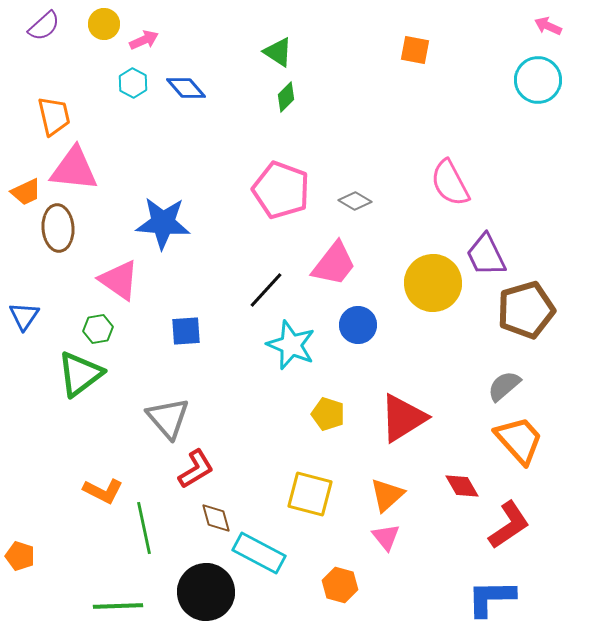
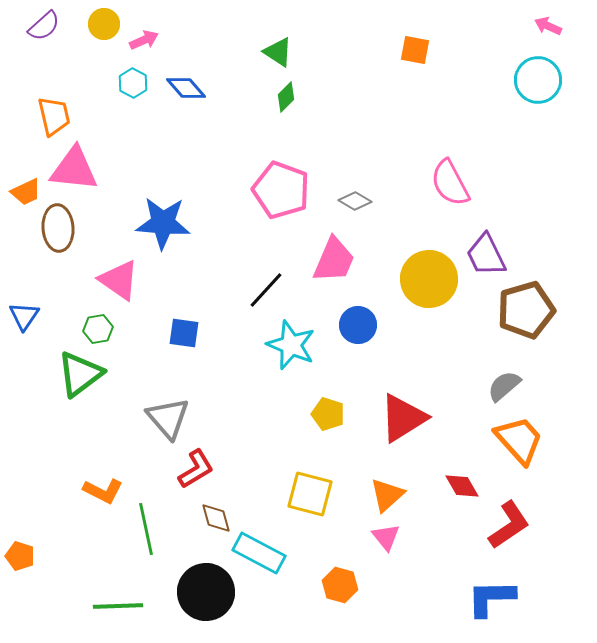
pink trapezoid at (334, 264): moved 4 px up; rotated 15 degrees counterclockwise
yellow circle at (433, 283): moved 4 px left, 4 px up
blue square at (186, 331): moved 2 px left, 2 px down; rotated 12 degrees clockwise
green line at (144, 528): moved 2 px right, 1 px down
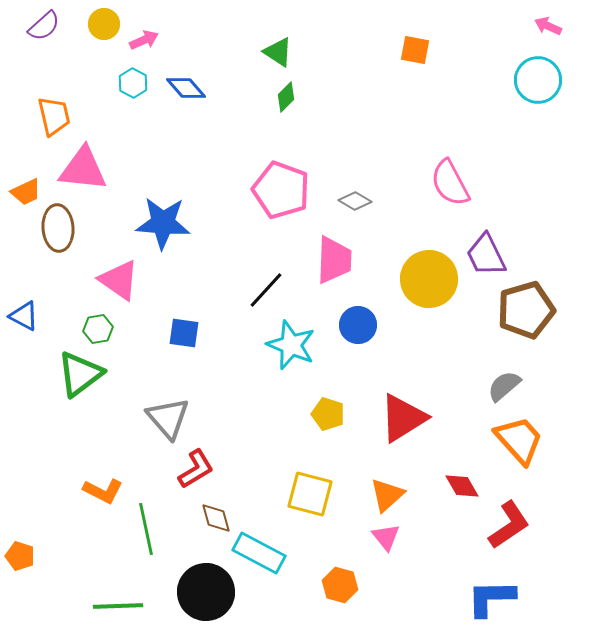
pink triangle at (74, 169): moved 9 px right
pink trapezoid at (334, 260): rotated 21 degrees counterclockwise
blue triangle at (24, 316): rotated 36 degrees counterclockwise
